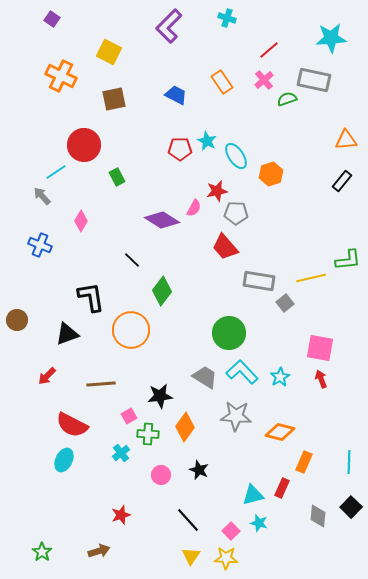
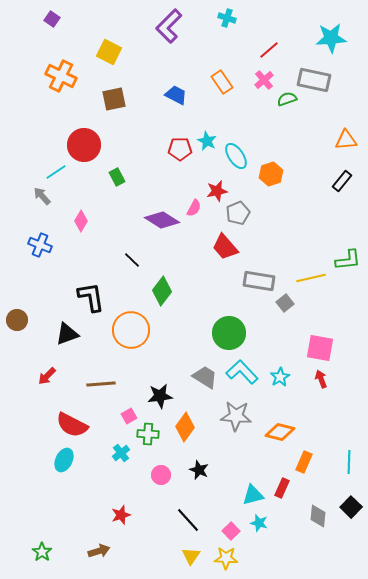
gray pentagon at (236, 213): moved 2 px right; rotated 25 degrees counterclockwise
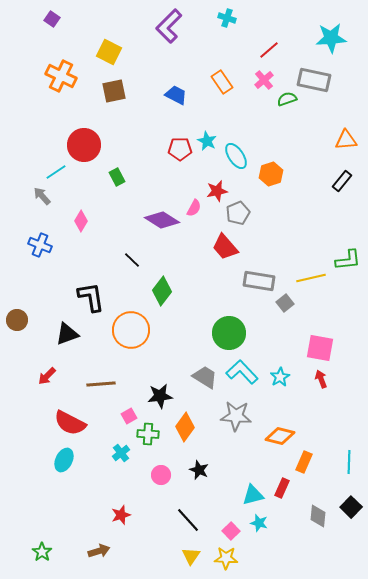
brown square at (114, 99): moved 8 px up
red semicircle at (72, 425): moved 2 px left, 2 px up
orange diamond at (280, 432): moved 4 px down
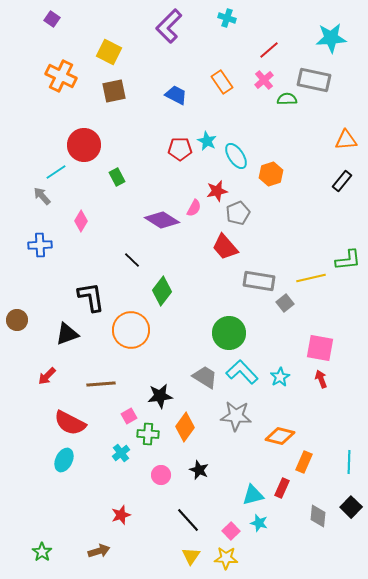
green semicircle at (287, 99): rotated 18 degrees clockwise
blue cross at (40, 245): rotated 25 degrees counterclockwise
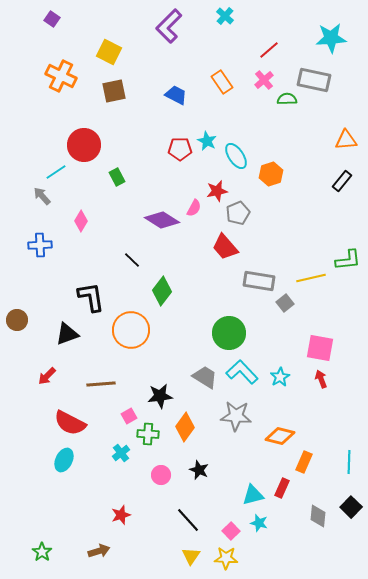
cyan cross at (227, 18): moved 2 px left, 2 px up; rotated 24 degrees clockwise
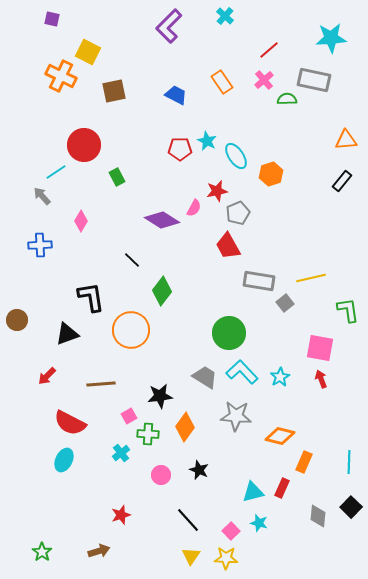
purple square at (52, 19): rotated 21 degrees counterclockwise
yellow square at (109, 52): moved 21 px left
red trapezoid at (225, 247): moved 3 px right, 1 px up; rotated 12 degrees clockwise
green L-shape at (348, 260): moved 50 px down; rotated 92 degrees counterclockwise
cyan triangle at (253, 495): moved 3 px up
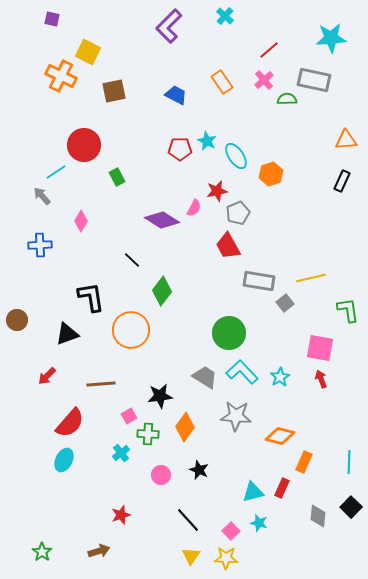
black rectangle at (342, 181): rotated 15 degrees counterclockwise
red semicircle at (70, 423): rotated 76 degrees counterclockwise
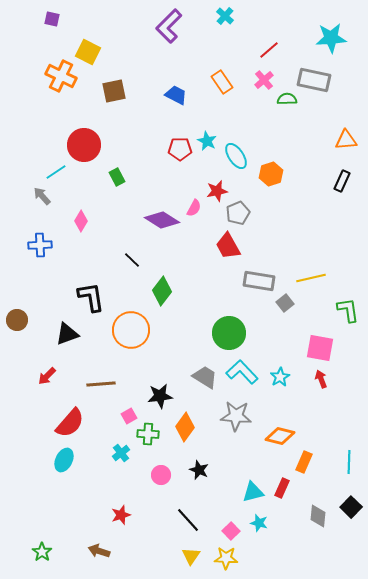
brown arrow at (99, 551): rotated 145 degrees counterclockwise
